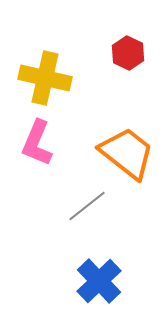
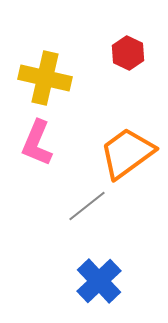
orange trapezoid: rotated 74 degrees counterclockwise
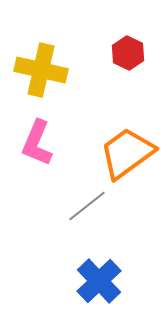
yellow cross: moved 4 px left, 8 px up
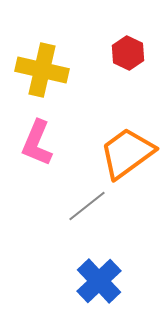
yellow cross: moved 1 px right
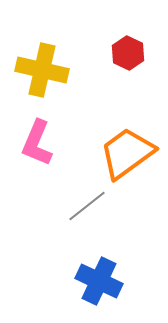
blue cross: rotated 21 degrees counterclockwise
